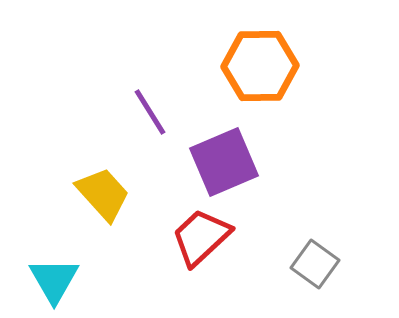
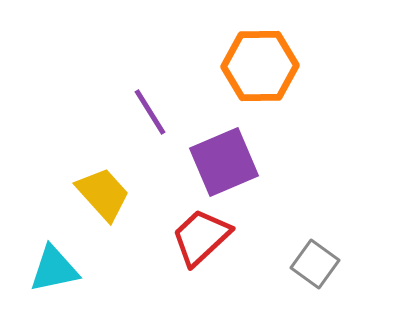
cyan triangle: moved 11 px up; rotated 48 degrees clockwise
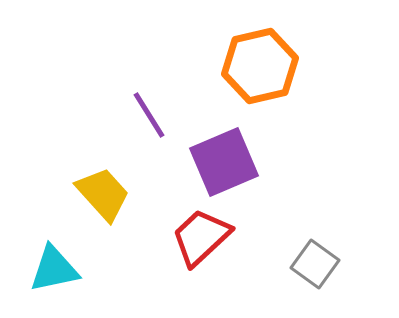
orange hexagon: rotated 12 degrees counterclockwise
purple line: moved 1 px left, 3 px down
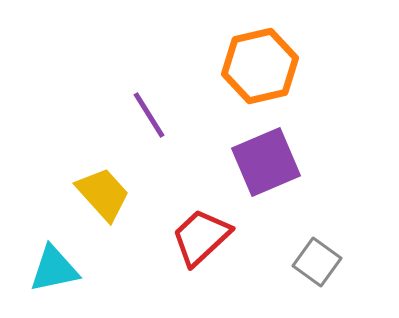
purple square: moved 42 px right
gray square: moved 2 px right, 2 px up
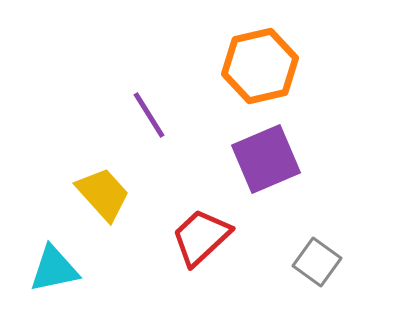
purple square: moved 3 px up
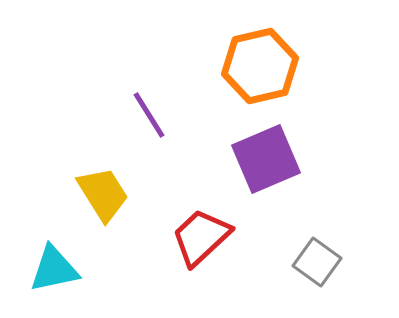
yellow trapezoid: rotated 10 degrees clockwise
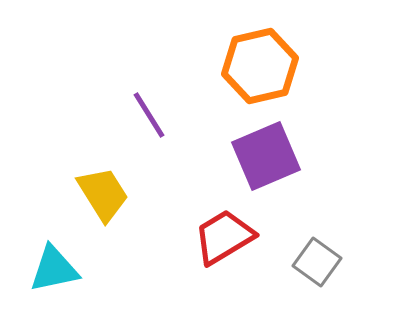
purple square: moved 3 px up
red trapezoid: moved 23 px right; rotated 12 degrees clockwise
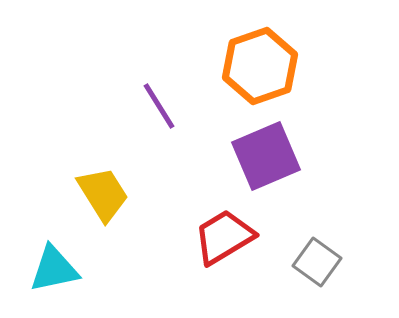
orange hexagon: rotated 6 degrees counterclockwise
purple line: moved 10 px right, 9 px up
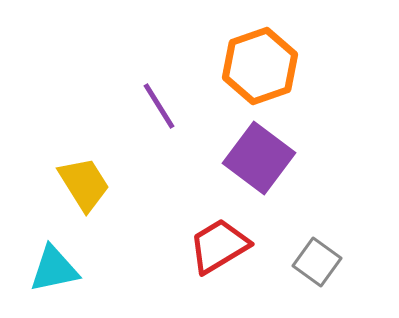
purple square: moved 7 px left, 2 px down; rotated 30 degrees counterclockwise
yellow trapezoid: moved 19 px left, 10 px up
red trapezoid: moved 5 px left, 9 px down
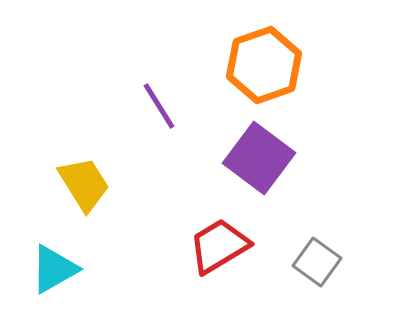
orange hexagon: moved 4 px right, 1 px up
cyan triangle: rotated 18 degrees counterclockwise
